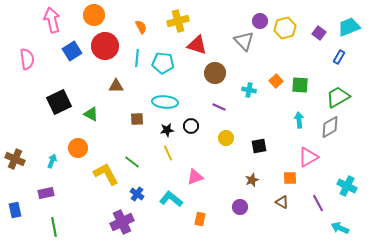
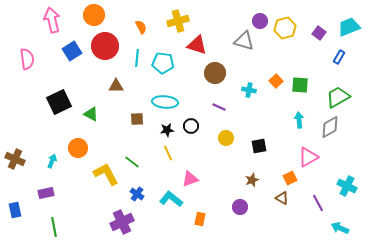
gray triangle at (244, 41): rotated 30 degrees counterclockwise
pink triangle at (195, 177): moved 5 px left, 2 px down
orange square at (290, 178): rotated 24 degrees counterclockwise
brown triangle at (282, 202): moved 4 px up
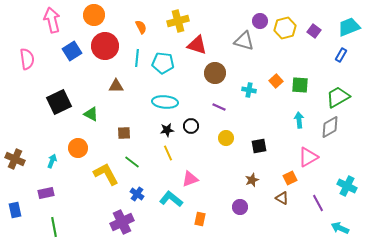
purple square at (319, 33): moved 5 px left, 2 px up
blue rectangle at (339, 57): moved 2 px right, 2 px up
brown square at (137, 119): moved 13 px left, 14 px down
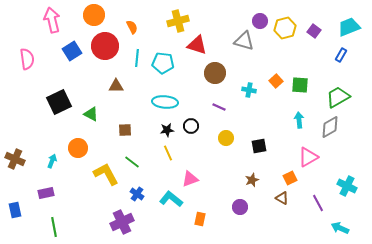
orange semicircle at (141, 27): moved 9 px left
brown square at (124, 133): moved 1 px right, 3 px up
